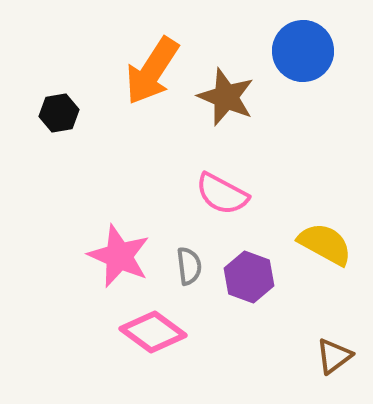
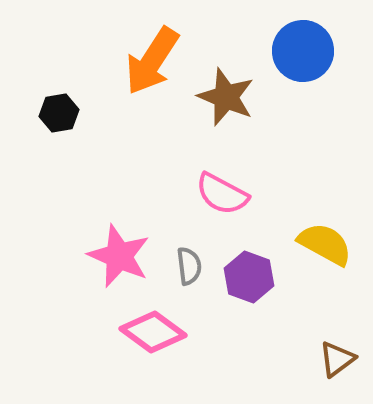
orange arrow: moved 10 px up
brown triangle: moved 3 px right, 3 px down
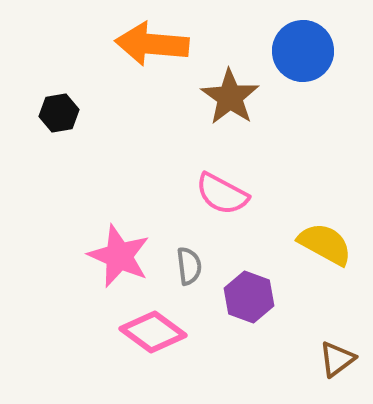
orange arrow: moved 17 px up; rotated 62 degrees clockwise
brown star: moved 4 px right; rotated 12 degrees clockwise
purple hexagon: moved 20 px down
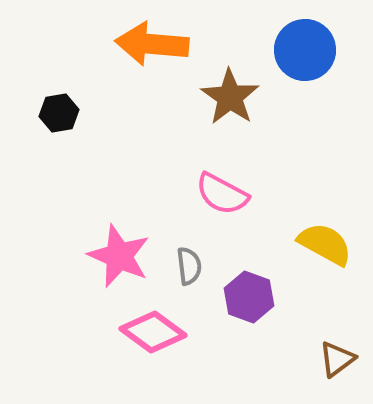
blue circle: moved 2 px right, 1 px up
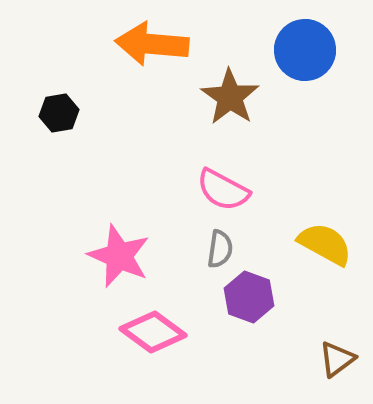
pink semicircle: moved 1 px right, 4 px up
gray semicircle: moved 31 px right, 17 px up; rotated 15 degrees clockwise
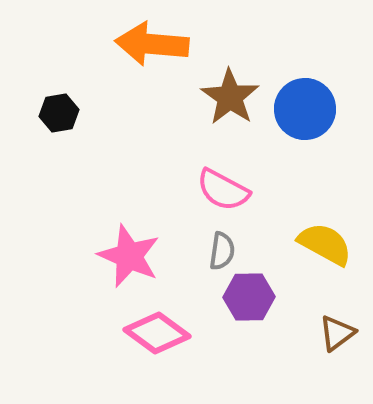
blue circle: moved 59 px down
gray semicircle: moved 2 px right, 2 px down
pink star: moved 10 px right
purple hexagon: rotated 21 degrees counterclockwise
pink diamond: moved 4 px right, 1 px down
brown triangle: moved 26 px up
